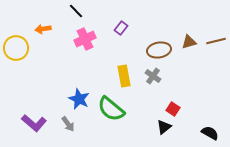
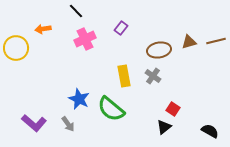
black semicircle: moved 2 px up
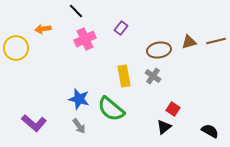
blue star: rotated 10 degrees counterclockwise
gray arrow: moved 11 px right, 2 px down
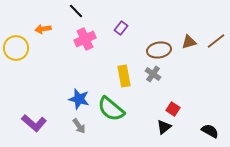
brown line: rotated 24 degrees counterclockwise
gray cross: moved 2 px up
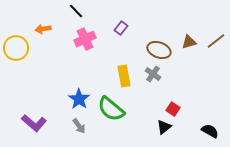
brown ellipse: rotated 30 degrees clockwise
blue star: rotated 20 degrees clockwise
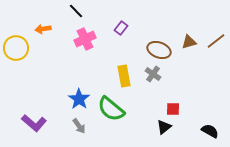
red square: rotated 32 degrees counterclockwise
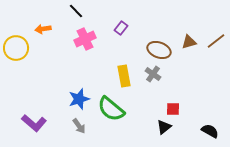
blue star: rotated 20 degrees clockwise
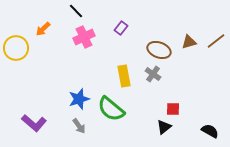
orange arrow: rotated 35 degrees counterclockwise
pink cross: moved 1 px left, 2 px up
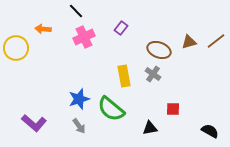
orange arrow: rotated 49 degrees clockwise
black triangle: moved 14 px left, 1 px down; rotated 28 degrees clockwise
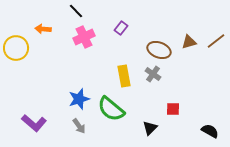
black triangle: rotated 35 degrees counterclockwise
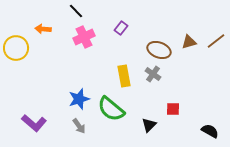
black triangle: moved 1 px left, 3 px up
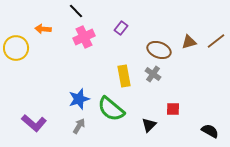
gray arrow: rotated 112 degrees counterclockwise
